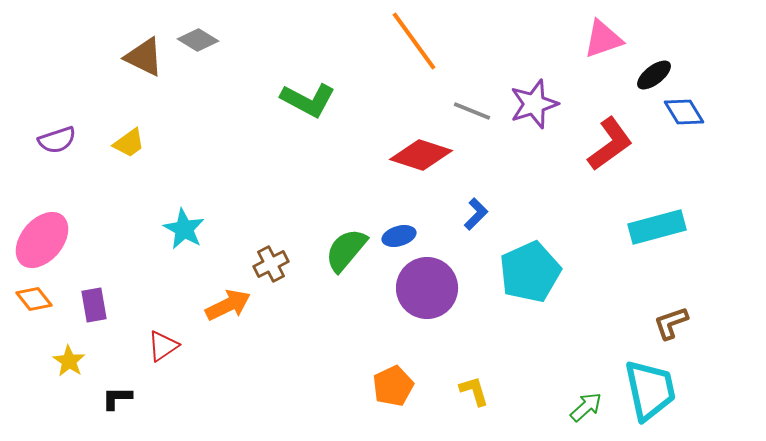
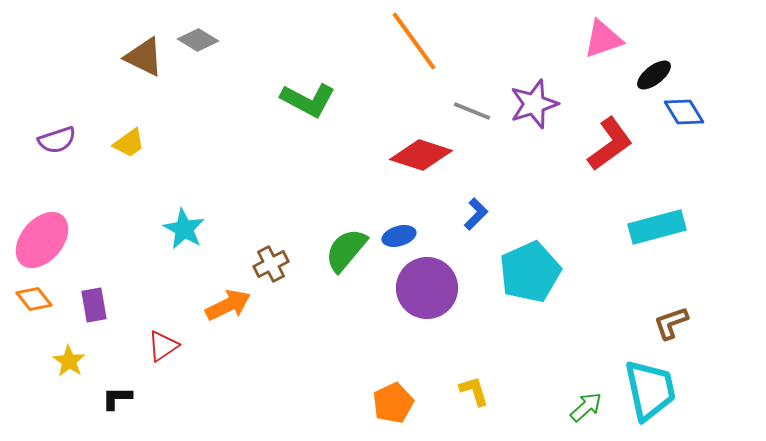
orange pentagon: moved 17 px down
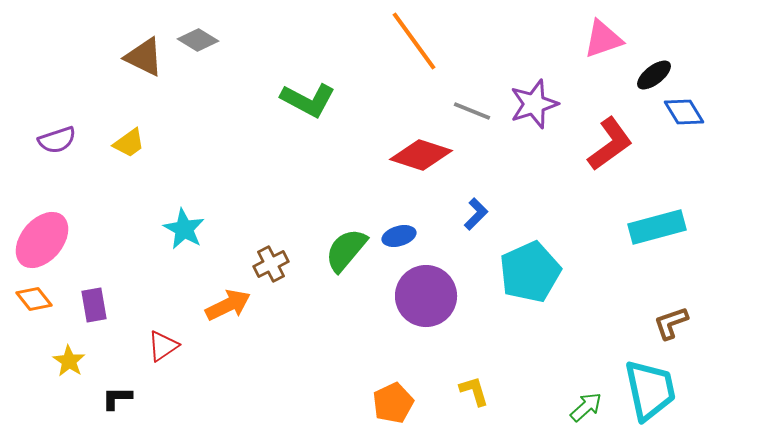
purple circle: moved 1 px left, 8 px down
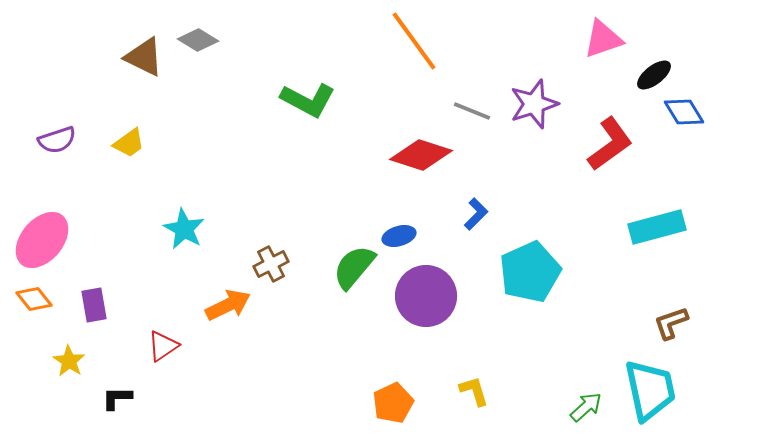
green semicircle: moved 8 px right, 17 px down
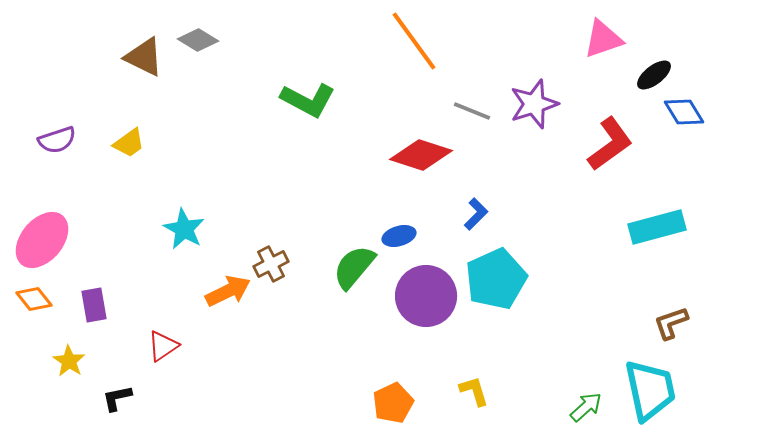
cyan pentagon: moved 34 px left, 7 px down
orange arrow: moved 14 px up
black L-shape: rotated 12 degrees counterclockwise
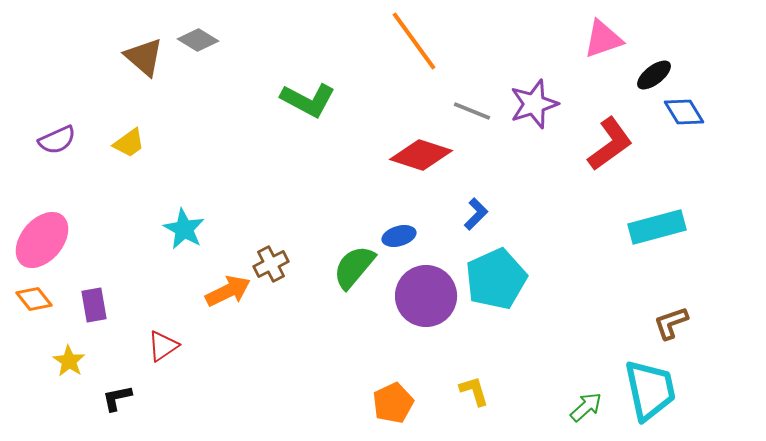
brown triangle: rotated 15 degrees clockwise
purple semicircle: rotated 6 degrees counterclockwise
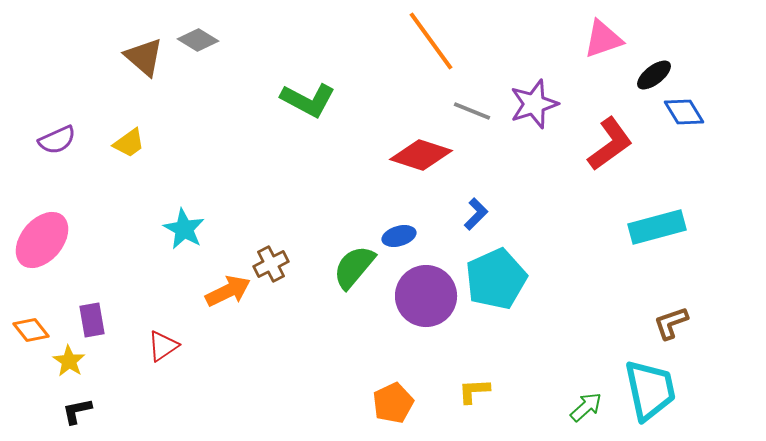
orange line: moved 17 px right
orange diamond: moved 3 px left, 31 px down
purple rectangle: moved 2 px left, 15 px down
yellow L-shape: rotated 76 degrees counterclockwise
black L-shape: moved 40 px left, 13 px down
